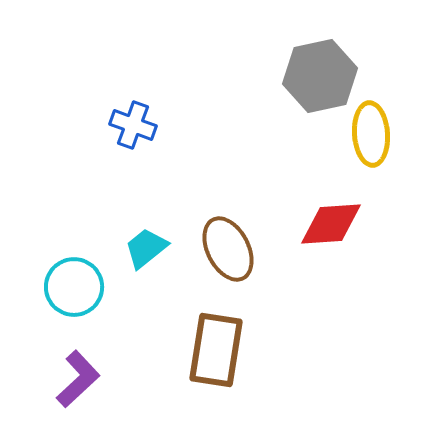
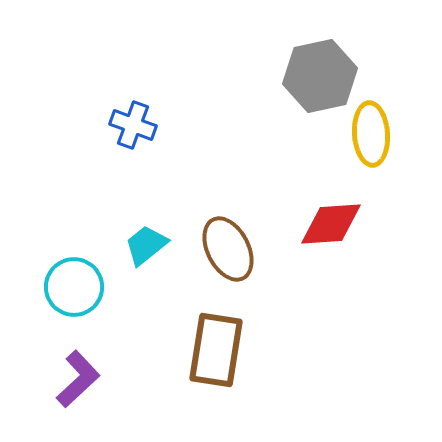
cyan trapezoid: moved 3 px up
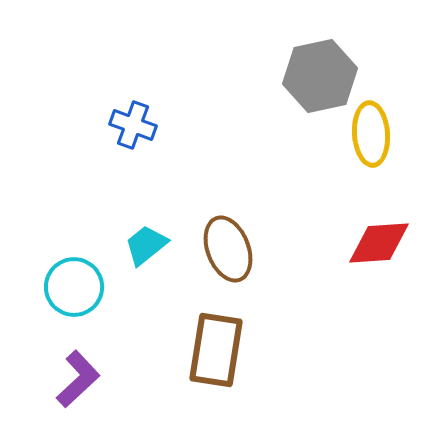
red diamond: moved 48 px right, 19 px down
brown ellipse: rotated 6 degrees clockwise
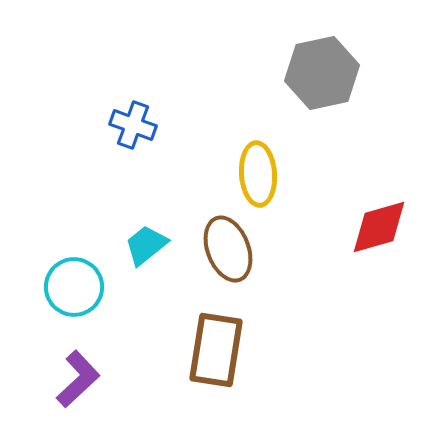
gray hexagon: moved 2 px right, 3 px up
yellow ellipse: moved 113 px left, 40 px down
red diamond: moved 16 px up; rotated 12 degrees counterclockwise
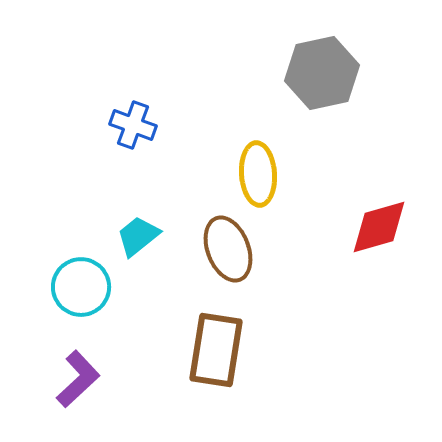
cyan trapezoid: moved 8 px left, 9 px up
cyan circle: moved 7 px right
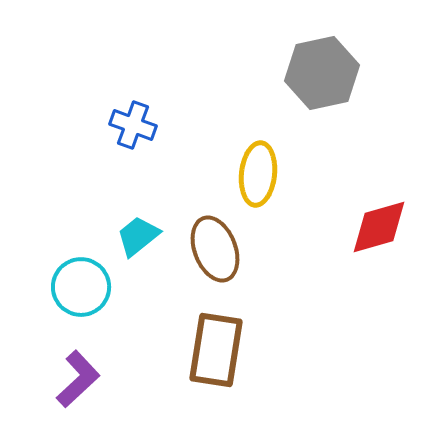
yellow ellipse: rotated 10 degrees clockwise
brown ellipse: moved 13 px left
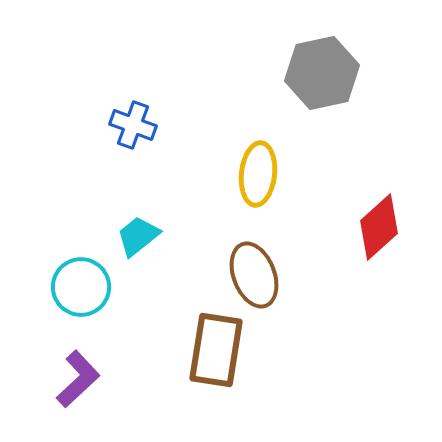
red diamond: rotated 26 degrees counterclockwise
brown ellipse: moved 39 px right, 26 px down
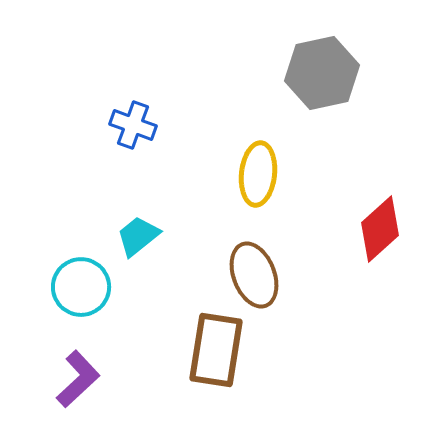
red diamond: moved 1 px right, 2 px down
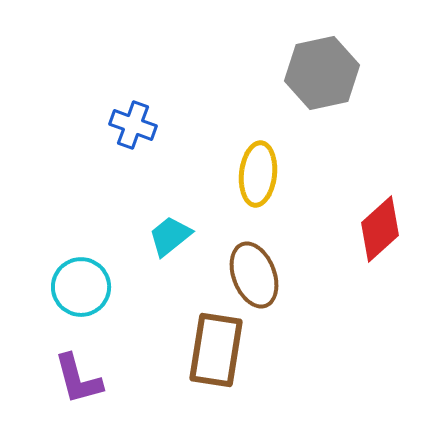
cyan trapezoid: moved 32 px right
purple L-shape: rotated 118 degrees clockwise
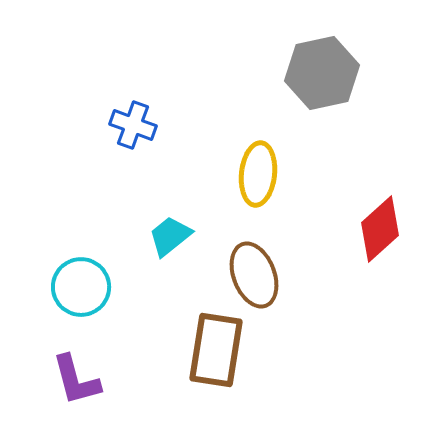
purple L-shape: moved 2 px left, 1 px down
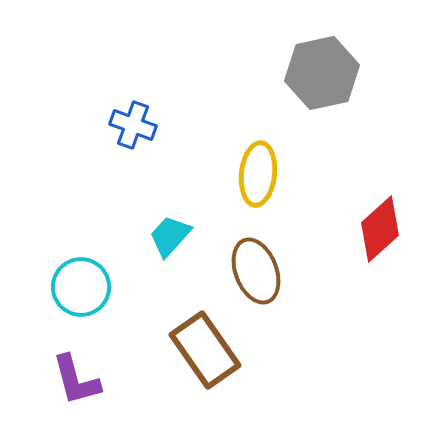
cyan trapezoid: rotated 9 degrees counterclockwise
brown ellipse: moved 2 px right, 4 px up
brown rectangle: moved 11 px left; rotated 44 degrees counterclockwise
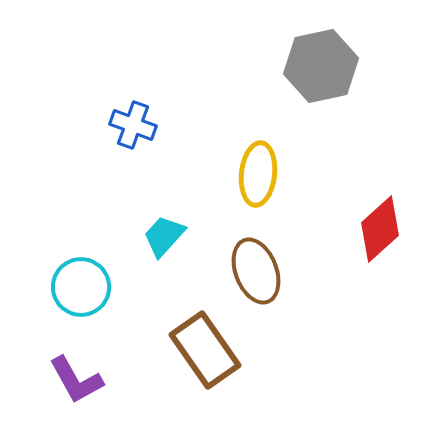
gray hexagon: moved 1 px left, 7 px up
cyan trapezoid: moved 6 px left
purple L-shape: rotated 14 degrees counterclockwise
